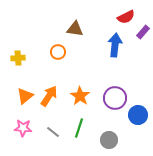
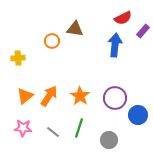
red semicircle: moved 3 px left, 1 px down
purple rectangle: moved 1 px up
orange circle: moved 6 px left, 11 px up
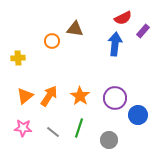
blue arrow: moved 1 px up
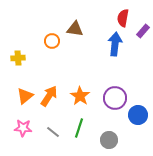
red semicircle: rotated 126 degrees clockwise
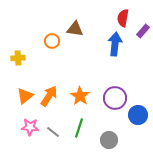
pink star: moved 7 px right, 1 px up
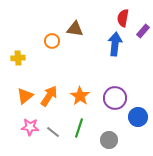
blue circle: moved 2 px down
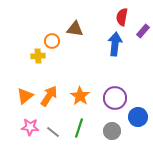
red semicircle: moved 1 px left, 1 px up
yellow cross: moved 20 px right, 2 px up
gray circle: moved 3 px right, 9 px up
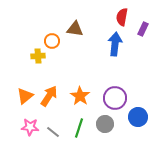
purple rectangle: moved 2 px up; rotated 16 degrees counterclockwise
gray circle: moved 7 px left, 7 px up
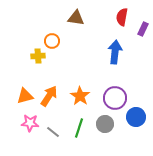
brown triangle: moved 1 px right, 11 px up
blue arrow: moved 8 px down
orange triangle: rotated 24 degrees clockwise
blue circle: moved 2 px left
pink star: moved 4 px up
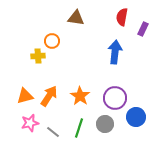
pink star: rotated 18 degrees counterclockwise
